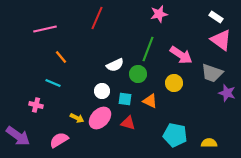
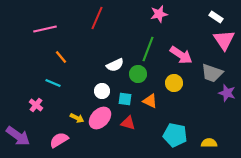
pink triangle: moved 3 px right; rotated 20 degrees clockwise
pink cross: rotated 24 degrees clockwise
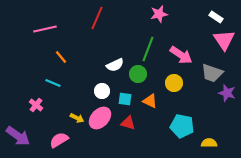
cyan pentagon: moved 7 px right, 9 px up
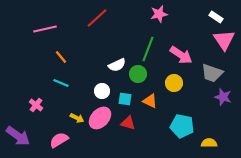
red line: rotated 25 degrees clockwise
white semicircle: moved 2 px right
cyan line: moved 8 px right
purple star: moved 4 px left, 4 px down
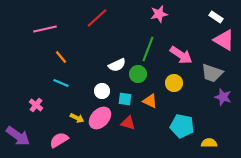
pink triangle: rotated 25 degrees counterclockwise
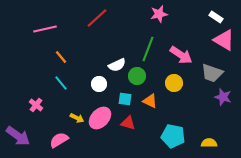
green circle: moved 1 px left, 2 px down
cyan line: rotated 28 degrees clockwise
white circle: moved 3 px left, 7 px up
cyan pentagon: moved 9 px left, 10 px down
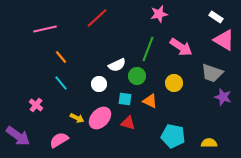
pink arrow: moved 8 px up
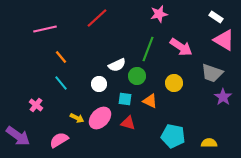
purple star: rotated 18 degrees clockwise
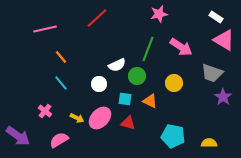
pink cross: moved 9 px right, 6 px down
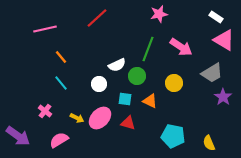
gray trapezoid: rotated 50 degrees counterclockwise
yellow semicircle: rotated 112 degrees counterclockwise
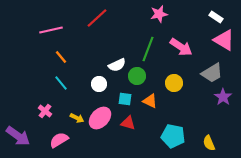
pink line: moved 6 px right, 1 px down
